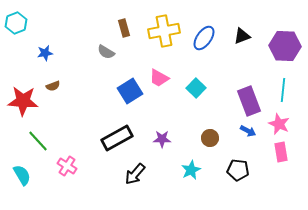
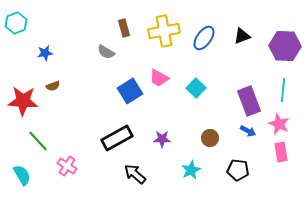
black arrow: rotated 90 degrees clockwise
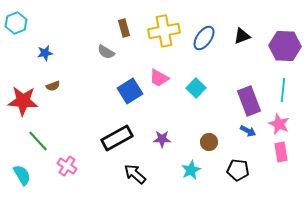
brown circle: moved 1 px left, 4 px down
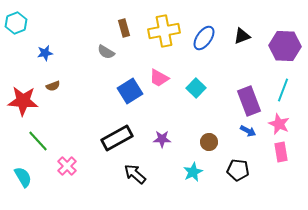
cyan line: rotated 15 degrees clockwise
pink cross: rotated 12 degrees clockwise
cyan star: moved 2 px right, 2 px down
cyan semicircle: moved 1 px right, 2 px down
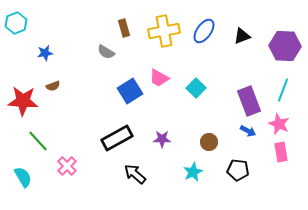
blue ellipse: moved 7 px up
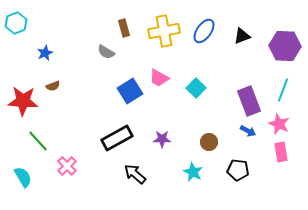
blue star: rotated 14 degrees counterclockwise
cyan star: rotated 18 degrees counterclockwise
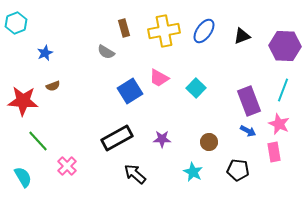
pink rectangle: moved 7 px left
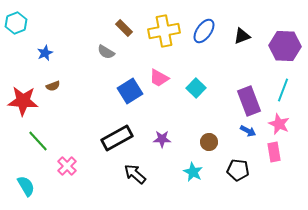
brown rectangle: rotated 30 degrees counterclockwise
cyan semicircle: moved 3 px right, 9 px down
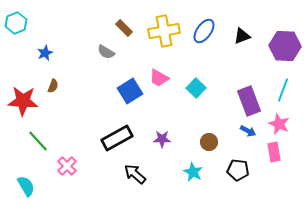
brown semicircle: rotated 48 degrees counterclockwise
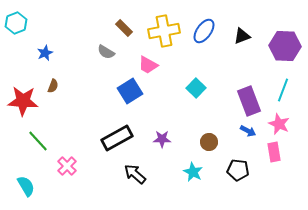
pink trapezoid: moved 11 px left, 13 px up
